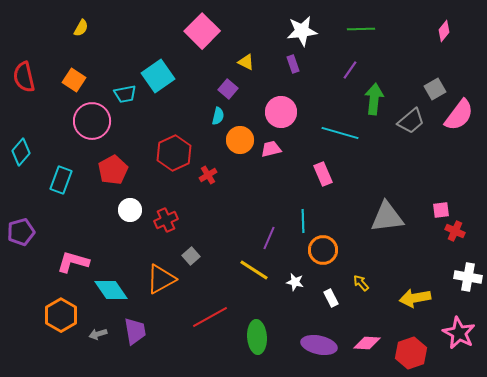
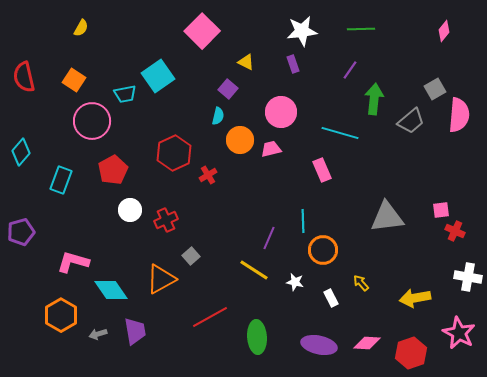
pink semicircle at (459, 115): rotated 32 degrees counterclockwise
pink rectangle at (323, 174): moved 1 px left, 4 px up
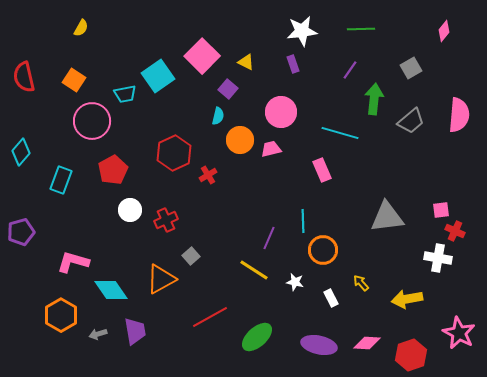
pink square at (202, 31): moved 25 px down
gray square at (435, 89): moved 24 px left, 21 px up
white cross at (468, 277): moved 30 px left, 19 px up
yellow arrow at (415, 298): moved 8 px left, 1 px down
green ellipse at (257, 337): rotated 52 degrees clockwise
red hexagon at (411, 353): moved 2 px down
